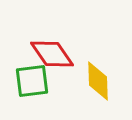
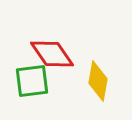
yellow diamond: rotated 12 degrees clockwise
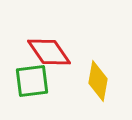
red diamond: moved 3 px left, 2 px up
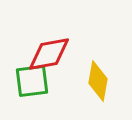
red diamond: moved 2 px down; rotated 66 degrees counterclockwise
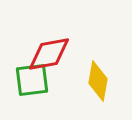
green square: moved 1 px up
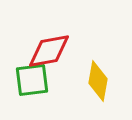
red diamond: moved 3 px up
